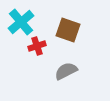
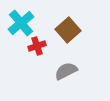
cyan cross: moved 1 px down
brown square: rotated 30 degrees clockwise
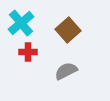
red cross: moved 9 px left, 6 px down; rotated 18 degrees clockwise
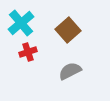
red cross: rotated 18 degrees counterclockwise
gray semicircle: moved 4 px right
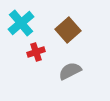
red cross: moved 8 px right
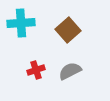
cyan cross: rotated 36 degrees clockwise
red cross: moved 18 px down
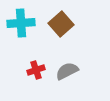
brown square: moved 7 px left, 6 px up
gray semicircle: moved 3 px left
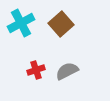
cyan cross: rotated 24 degrees counterclockwise
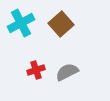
gray semicircle: moved 1 px down
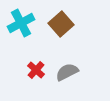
red cross: rotated 30 degrees counterclockwise
